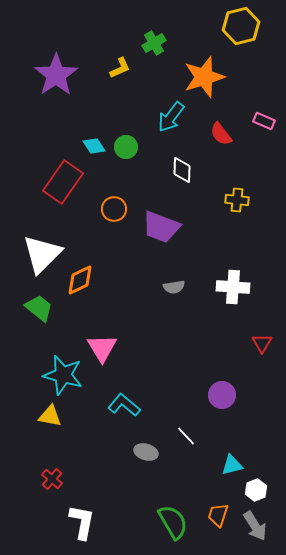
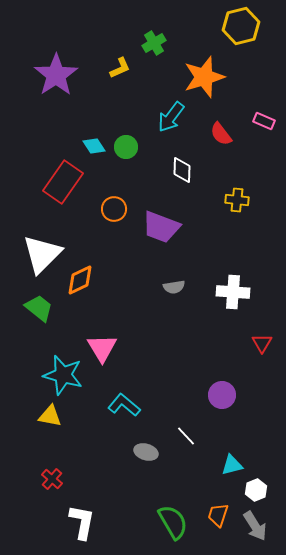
white cross: moved 5 px down
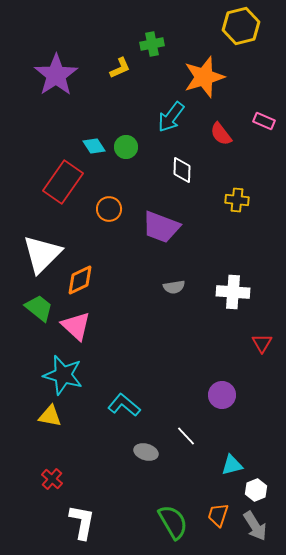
green cross: moved 2 px left, 1 px down; rotated 20 degrees clockwise
orange circle: moved 5 px left
pink triangle: moved 26 px left, 22 px up; rotated 16 degrees counterclockwise
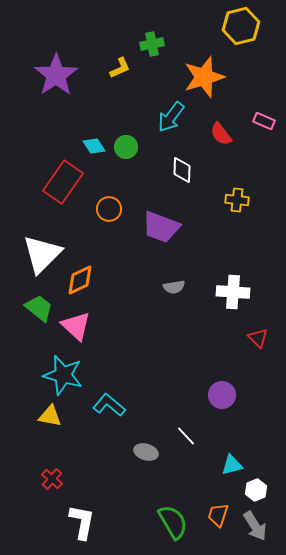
red triangle: moved 4 px left, 5 px up; rotated 15 degrees counterclockwise
cyan L-shape: moved 15 px left
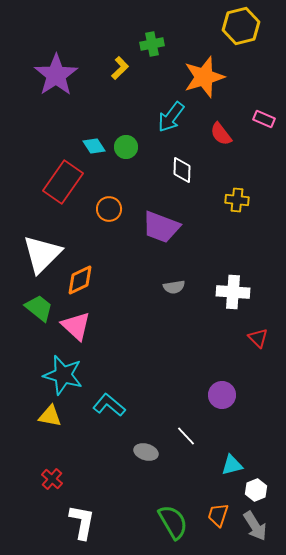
yellow L-shape: rotated 20 degrees counterclockwise
pink rectangle: moved 2 px up
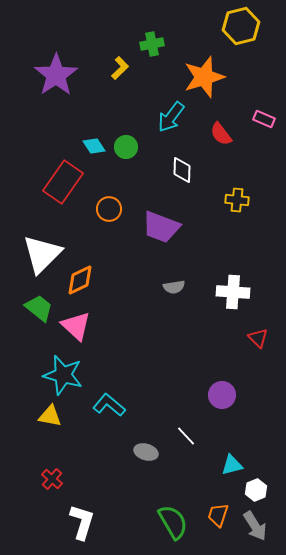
white L-shape: rotated 6 degrees clockwise
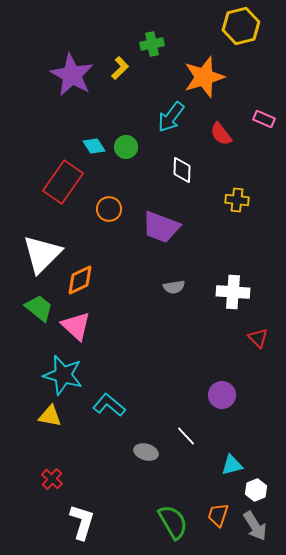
purple star: moved 16 px right; rotated 9 degrees counterclockwise
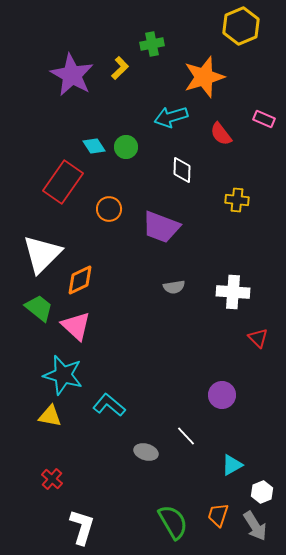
yellow hexagon: rotated 9 degrees counterclockwise
cyan arrow: rotated 36 degrees clockwise
cyan triangle: rotated 15 degrees counterclockwise
white hexagon: moved 6 px right, 2 px down
white L-shape: moved 5 px down
